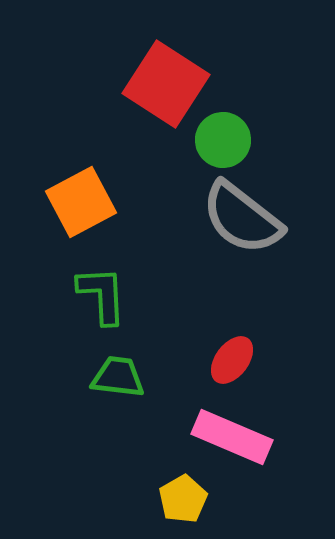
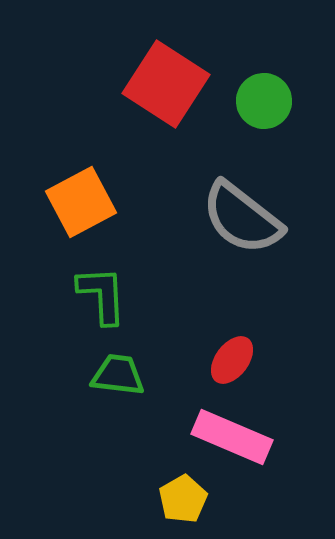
green circle: moved 41 px right, 39 px up
green trapezoid: moved 2 px up
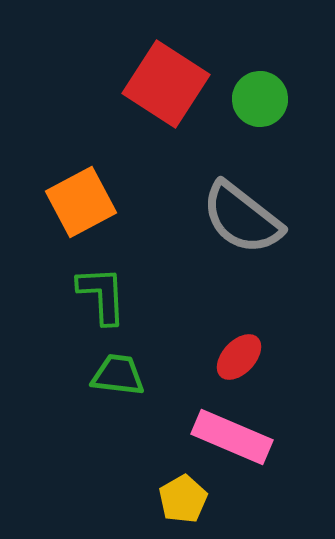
green circle: moved 4 px left, 2 px up
red ellipse: moved 7 px right, 3 px up; rotated 6 degrees clockwise
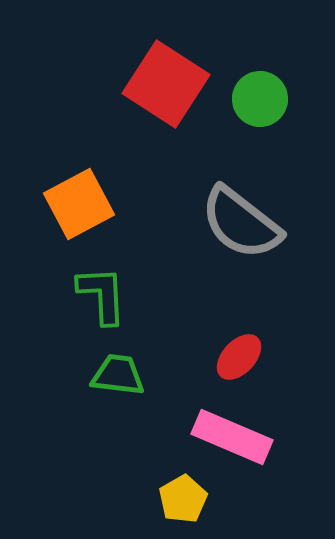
orange square: moved 2 px left, 2 px down
gray semicircle: moved 1 px left, 5 px down
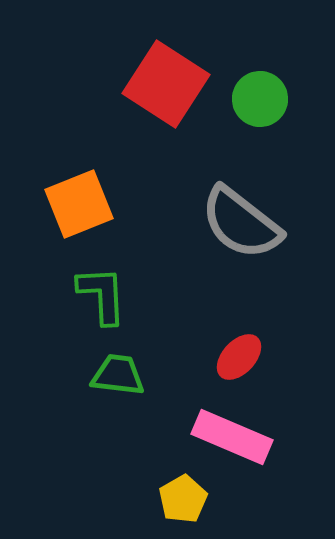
orange square: rotated 6 degrees clockwise
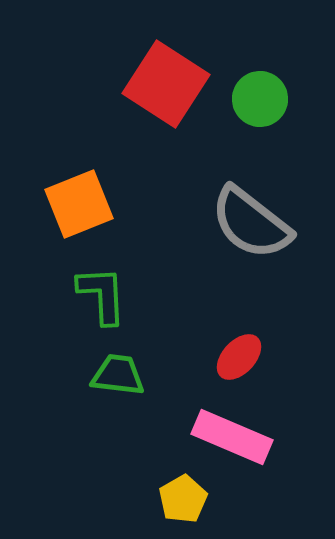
gray semicircle: moved 10 px right
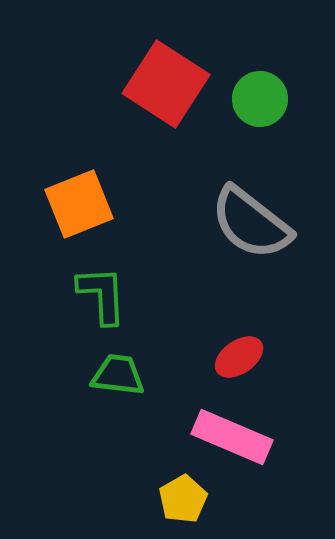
red ellipse: rotated 12 degrees clockwise
